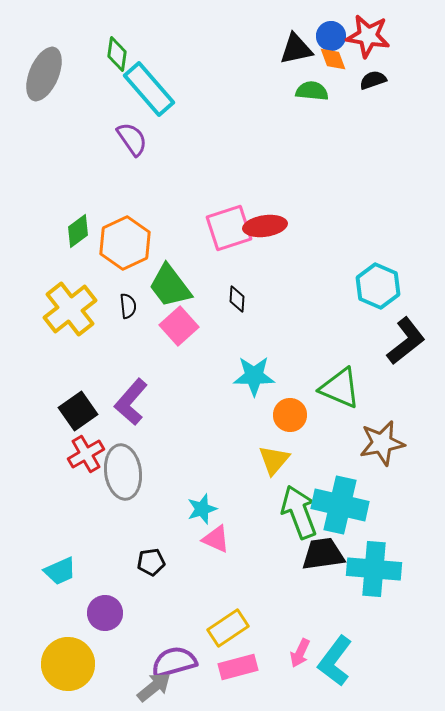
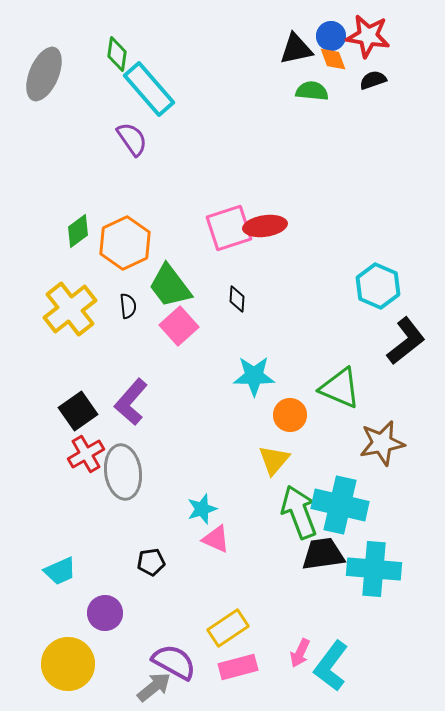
cyan L-shape at (335, 661): moved 4 px left, 5 px down
purple semicircle at (174, 662): rotated 45 degrees clockwise
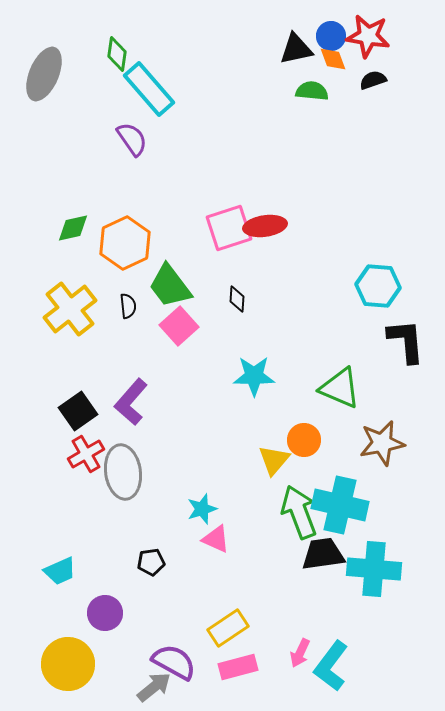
green diamond at (78, 231): moved 5 px left, 3 px up; rotated 24 degrees clockwise
cyan hexagon at (378, 286): rotated 18 degrees counterclockwise
black L-shape at (406, 341): rotated 57 degrees counterclockwise
orange circle at (290, 415): moved 14 px right, 25 px down
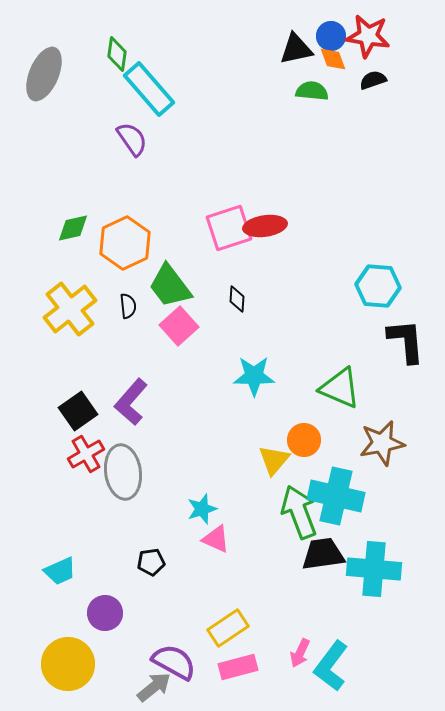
cyan cross at (340, 505): moved 4 px left, 9 px up
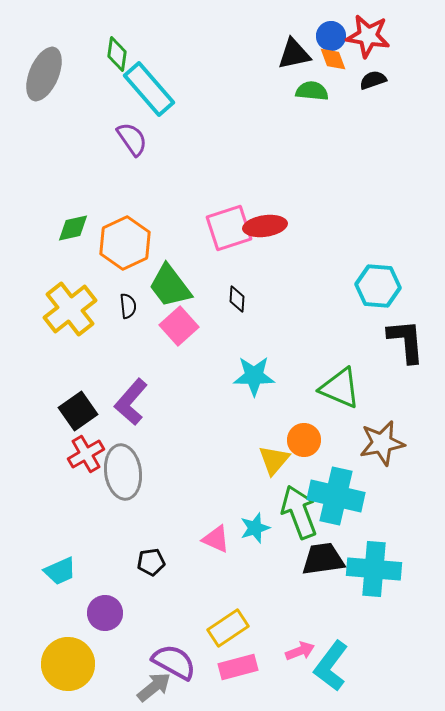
black triangle at (296, 49): moved 2 px left, 5 px down
cyan star at (202, 509): moved 53 px right, 19 px down
black trapezoid at (323, 554): moved 5 px down
pink arrow at (300, 653): moved 2 px up; rotated 136 degrees counterclockwise
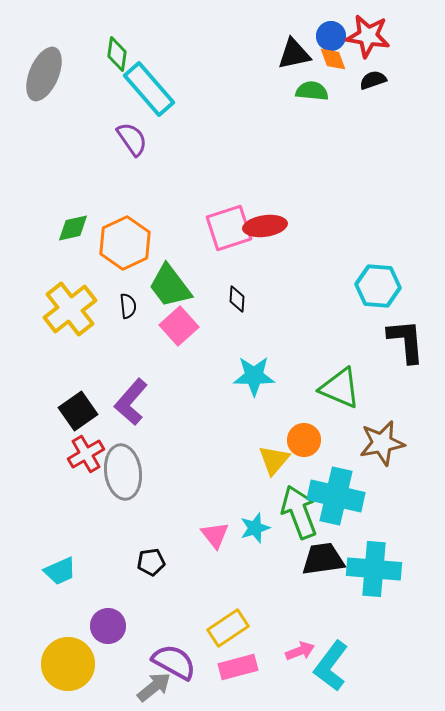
pink triangle at (216, 539): moved 1 px left, 4 px up; rotated 28 degrees clockwise
purple circle at (105, 613): moved 3 px right, 13 px down
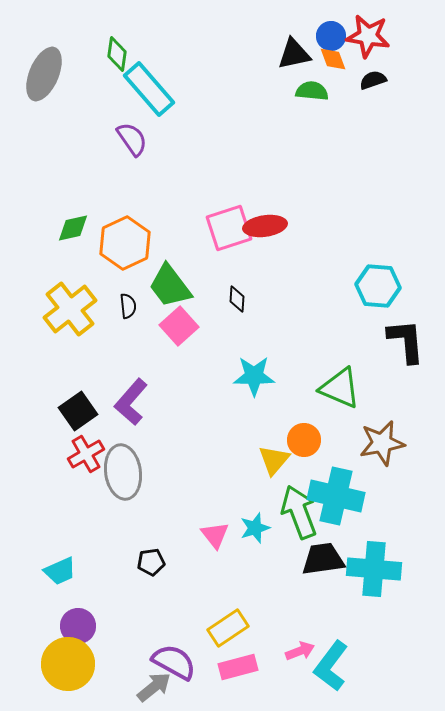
purple circle at (108, 626): moved 30 px left
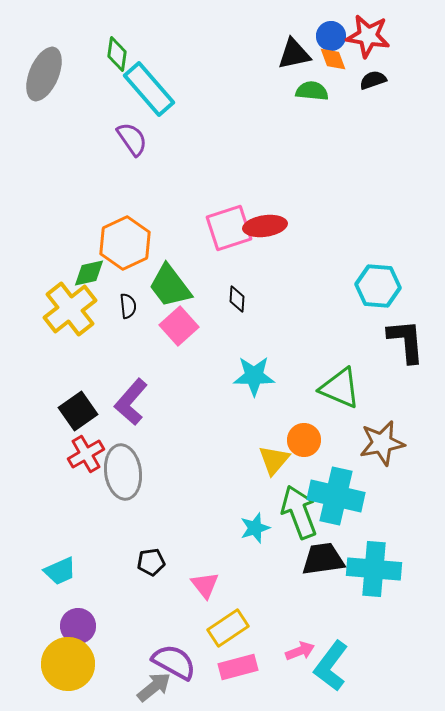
green diamond at (73, 228): moved 16 px right, 45 px down
pink triangle at (215, 535): moved 10 px left, 50 px down
